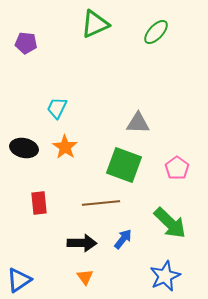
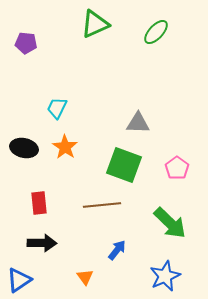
brown line: moved 1 px right, 2 px down
blue arrow: moved 6 px left, 11 px down
black arrow: moved 40 px left
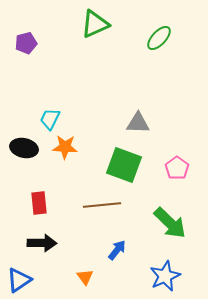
green ellipse: moved 3 px right, 6 px down
purple pentagon: rotated 20 degrees counterclockwise
cyan trapezoid: moved 7 px left, 11 px down
orange star: rotated 30 degrees counterclockwise
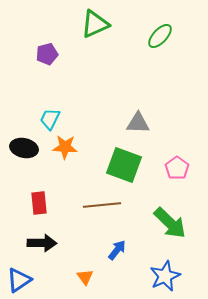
green ellipse: moved 1 px right, 2 px up
purple pentagon: moved 21 px right, 11 px down
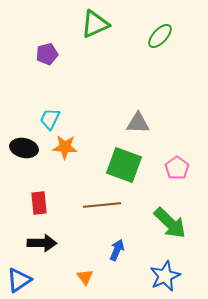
blue arrow: rotated 15 degrees counterclockwise
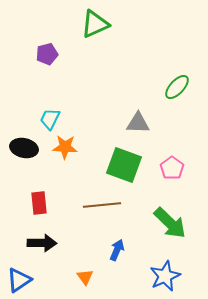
green ellipse: moved 17 px right, 51 px down
pink pentagon: moved 5 px left
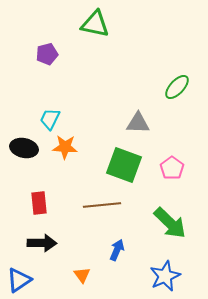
green triangle: rotated 36 degrees clockwise
orange triangle: moved 3 px left, 2 px up
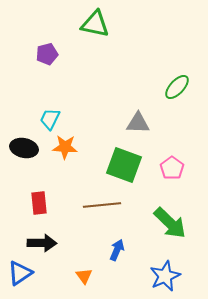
orange triangle: moved 2 px right, 1 px down
blue triangle: moved 1 px right, 7 px up
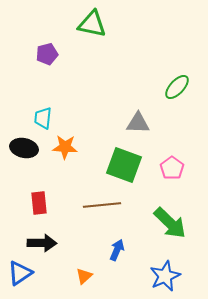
green triangle: moved 3 px left
cyan trapezoid: moved 7 px left, 1 px up; rotated 20 degrees counterclockwise
orange triangle: rotated 24 degrees clockwise
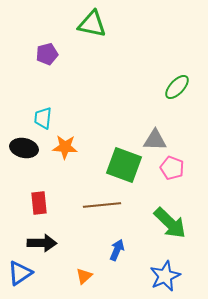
gray triangle: moved 17 px right, 17 px down
pink pentagon: rotated 15 degrees counterclockwise
